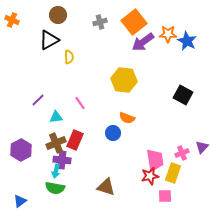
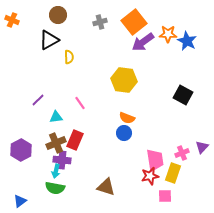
blue circle: moved 11 px right
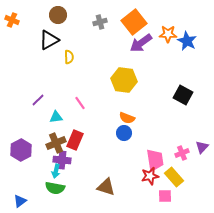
purple arrow: moved 2 px left, 1 px down
yellow rectangle: moved 1 px right, 4 px down; rotated 60 degrees counterclockwise
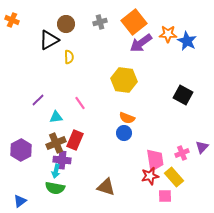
brown circle: moved 8 px right, 9 px down
